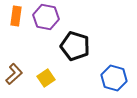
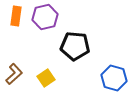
purple hexagon: moved 1 px left; rotated 25 degrees counterclockwise
black pentagon: rotated 12 degrees counterclockwise
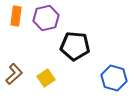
purple hexagon: moved 1 px right, 1 px down
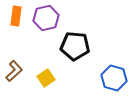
brown L-shape: moved 3 px up
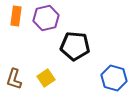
brown L-shape: moved 8 px down; rotated 150 degrees clockwise
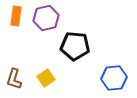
blue hexagon: rotated 20 degrees counterclockwise
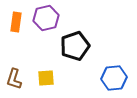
orange rectangle: moved 6 px down
black pentagon: rotated 24 degrees counterclockwise
yellow square: rotated 30 degrees clockwise
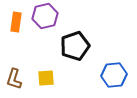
purple hexagon: moved 1 px left, 2 px up
blue hexagon: moved 3 px up
